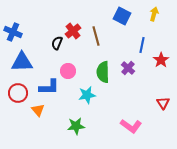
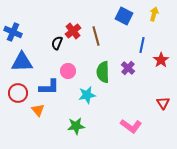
blue square: moved 2 px right
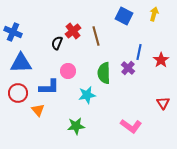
blue line: moved 3 px left, 7 px down
blue triangle: moved 1 px left, 1 px down
green semicircle: moved 1 px right, 1 px down
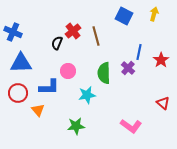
red triangle: rotated 16 degrees counterclockwise
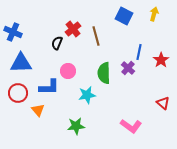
red cross: moved 2 px up
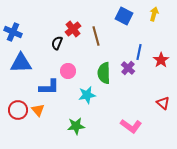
red circle: moved 17 px down
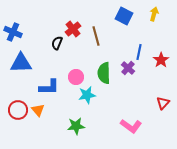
pink circle: moved 8 px right, 6 px down
red triangle: rotated 32 degrees clockwise
